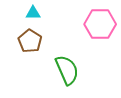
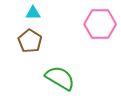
green semicircle: moved 7 px left, 8 px down; rotated 36 degrees counterclockwise
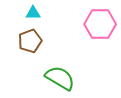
brown pentagon: rotated 20 degrees clockwise
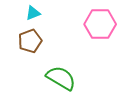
cyan triangle: rotated 21 degrees counterclockwise
green semicircle: moved 1 px right
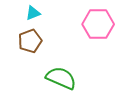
pink hexagon: moved 2 px left
green semicircle: rotated 8 degrees counterclockwise
